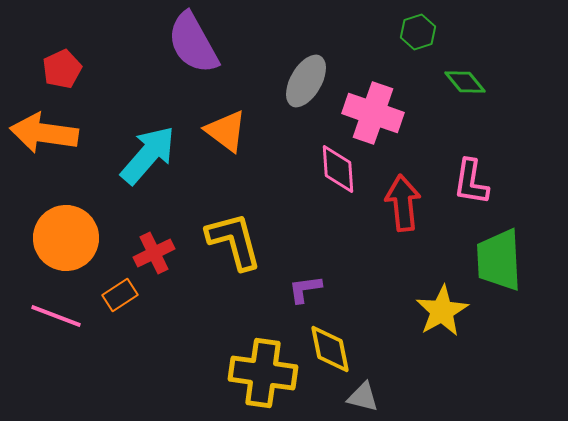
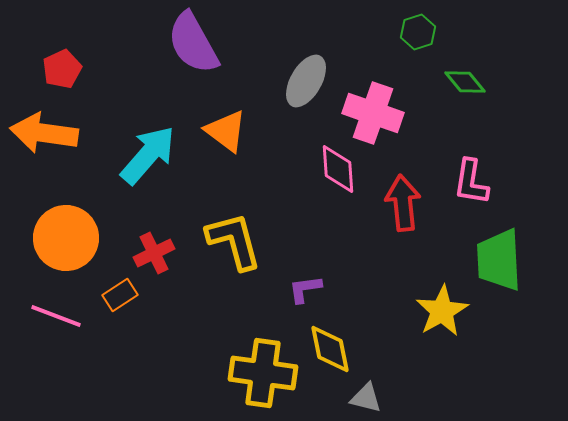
gray triangle: moved 3 px right, 1 px down
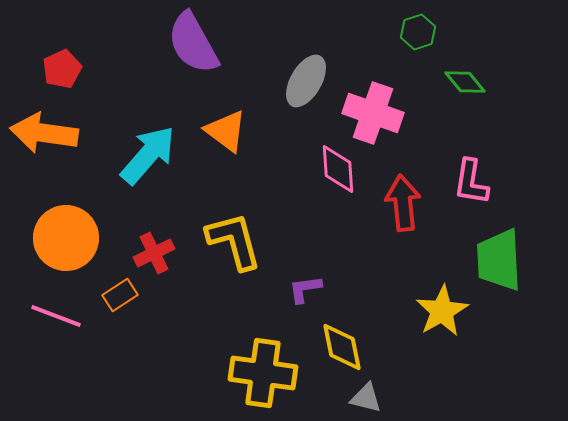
yellow diamond: moved 12 px right, 2 px up
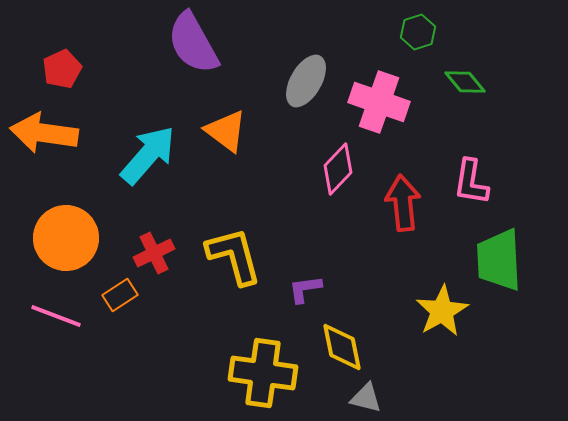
pink cross: moved 6 px right, 11 px up
pink diamond: rotated 48 degrees clockwise
yellow L-shape: moved 15 px down
